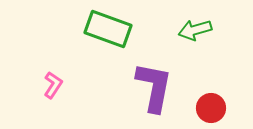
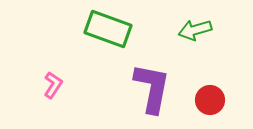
purple L-shape: moved 2 px left, 1 px down
red circle: moved 1 px left, 8 px up
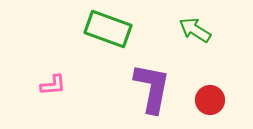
green arrow: rotated 48 degrees clockwise
pink L-shape: rotated 52 degrees clockwise
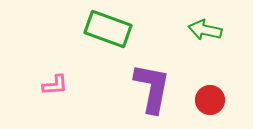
green arrow: moved 10 px right; rotated 20 degrees counterclockwise
pink L-shape: moved 2 px right
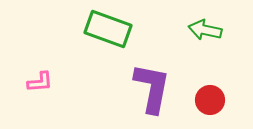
pink L-shape: moved 15 px left, 3 px up
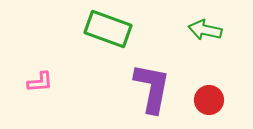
red circle: moved 1 px left
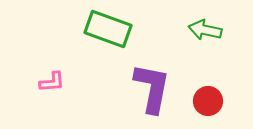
pink L-shape: moved 12 px right
red circle: moved 1 px left, 1 px down
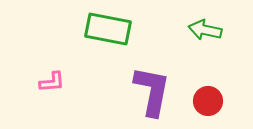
green rectangle: rotated 9 degrees counterclockwise
purple L-shape: moved 3 px down
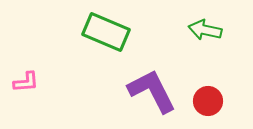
green rectangle: moved 2 px left, 3 px down; rotated 12 degrees clockwise
pink L-shape: moved 26 px left
purple L-shape: rotated 38 degrees counterclockwise
